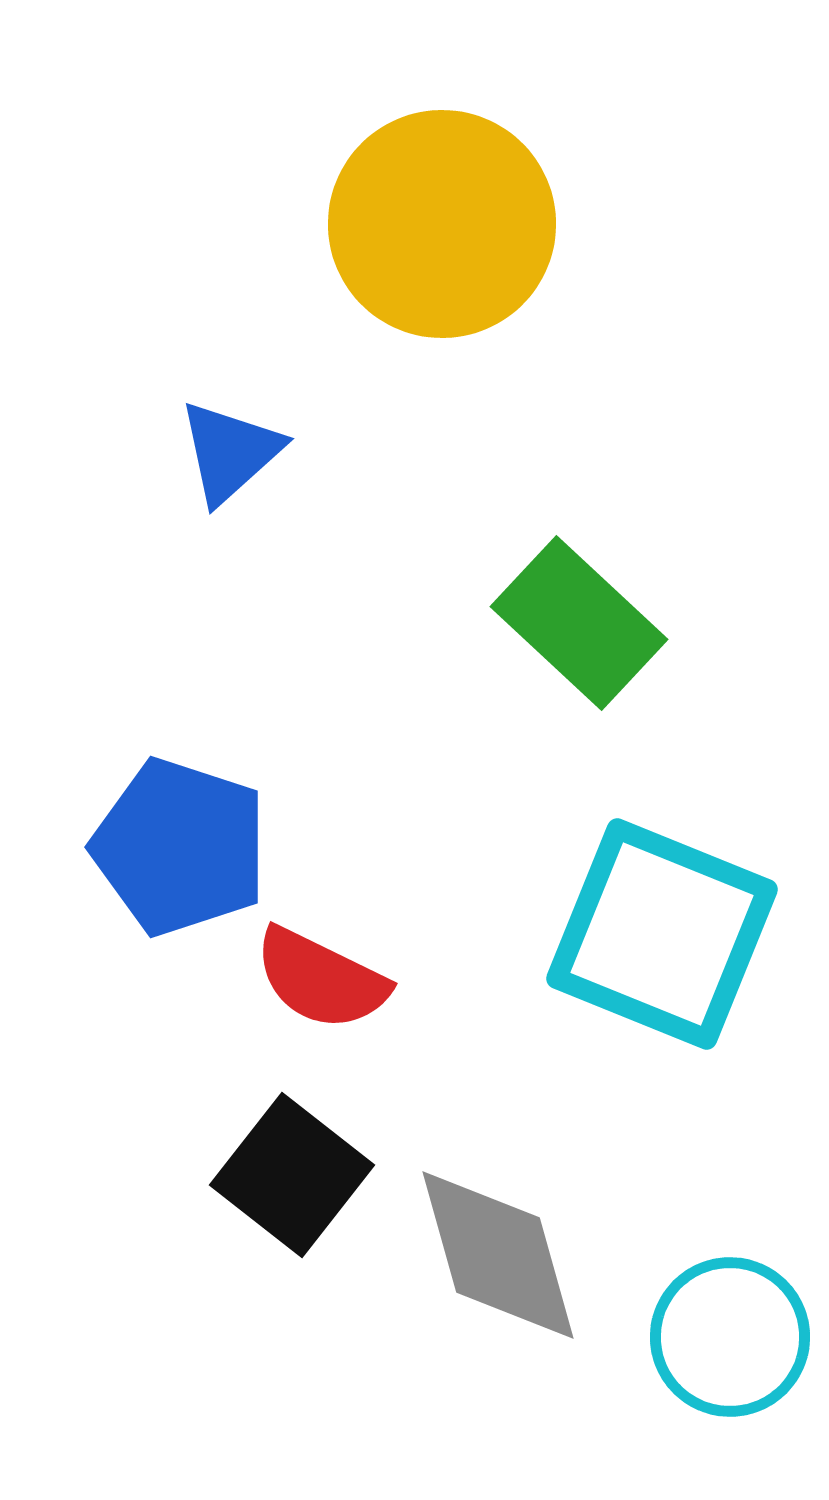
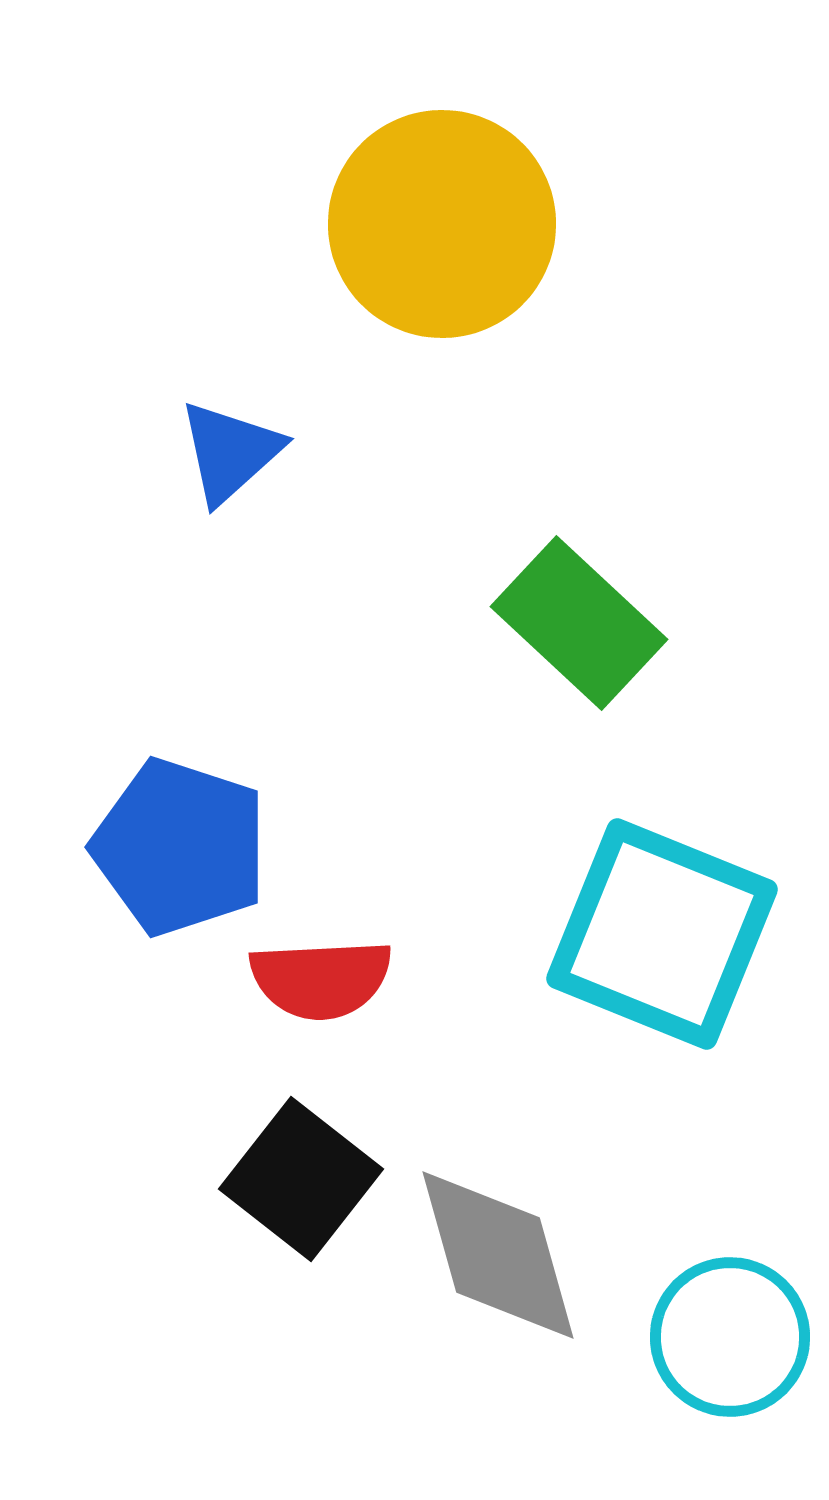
red semicircle: rotated 29 degrees counterclockwise
black square: moved 9 px right, 4 px down
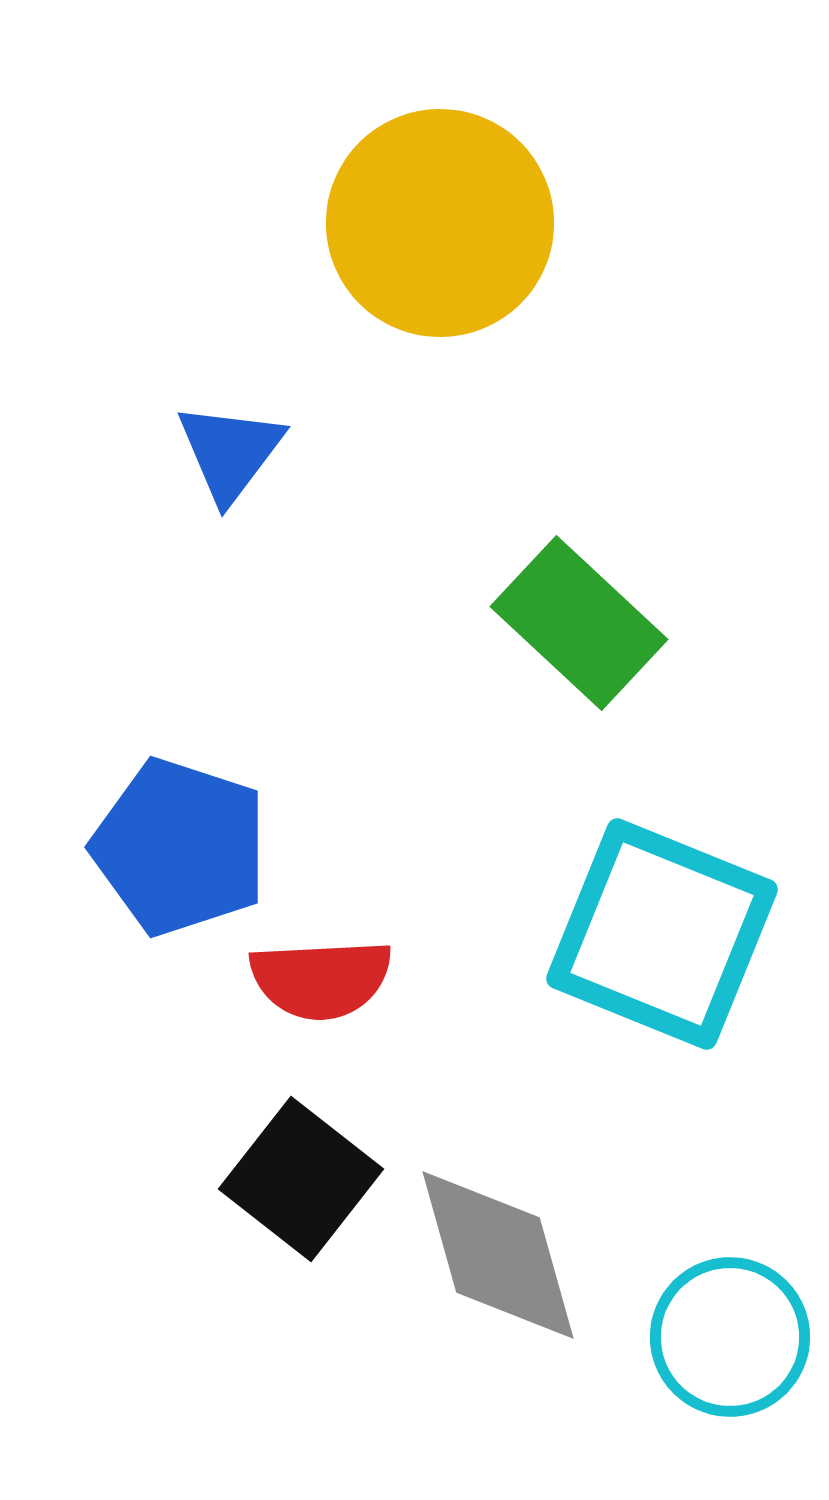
yellow circle: moved 2 px left, 1 px up
blue triangle: rotated 11 degrees counterclockwise
